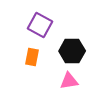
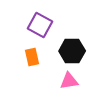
orange rectangle: rotated 24 degrees counterclockwise
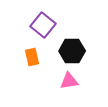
purple square: moved 3 px right; rotated 10 degrees clockwise
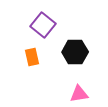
black hexagon: moved 3 px right, 1 px down
pink triangle: moved 10 px right, 13 px down
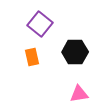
purple square: moved 3 px left, 1 px up
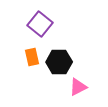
black hexagon: moved 16 px left, 10 px down
pink triangle: moved 1 px left, 7 px up; rotated 18 degrees counterclockwise
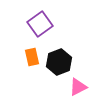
purple square: rotated 15 degrees clockwise
black hexagon: rotated 20 degrees counterclockwise
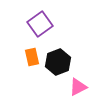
black hexagon: moved 1 px left
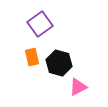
black hexagon: moved 1 px right, 1 px down; rotated 25 degrees counterclockwise
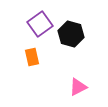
black hexagon: moved 12 px right, 29 px up
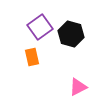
purple square: moved 3 px down
